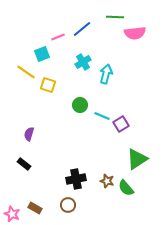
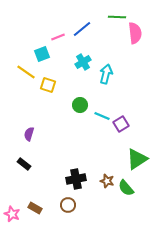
green line: moved 2 px right
pink semicircle: rotated 90 degrees counterclockwise
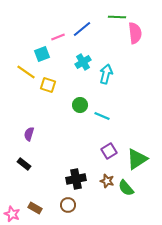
purple square: moved 12 px left, 27 px down
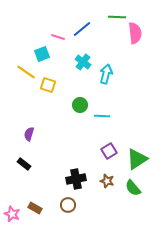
pink line: rotated 40 degrees clockwise
cyan cross: rotated 21 degrees counterclockwise
cyan line: rotated 21 degrees counterclockwise
green semicircle: moved 7 px right
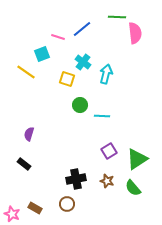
yellow square: moved 19 px right, 6 px up
brown circle: moved 1 px left, 1 px up
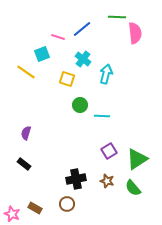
cyan cross: moved 3 px up
purple semicircle: moved 3 px left, 1 px up
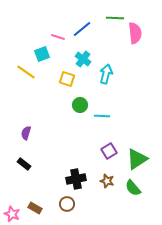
green line: moved 2 px left, 1 px down
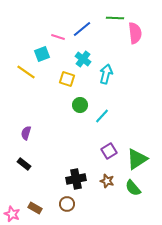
cyan line: rotated 49 degrees counterclockwise
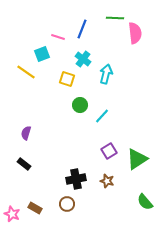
blue line: rotated 30 degrees counterclockwise
green semicircle: moved 12 px right, 14 px down
